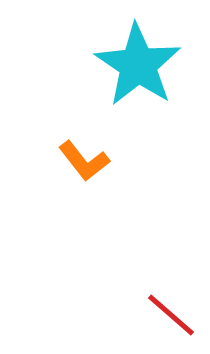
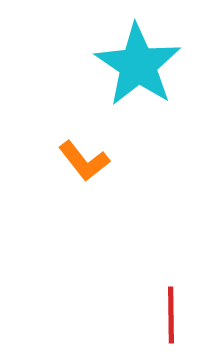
red line: rotated 48 degrees clockwise
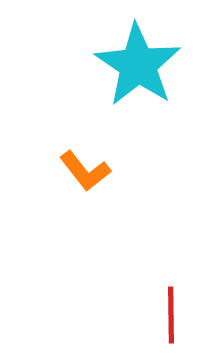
orange L-shape: moved 1 px right, 10 px down
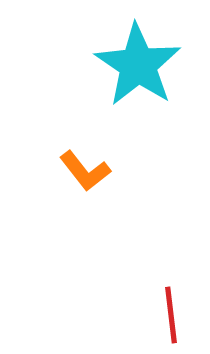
red line: rotated 6 degrees counterclockwise
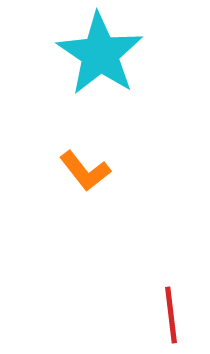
cyan star: moved 38 px left, 11 px up
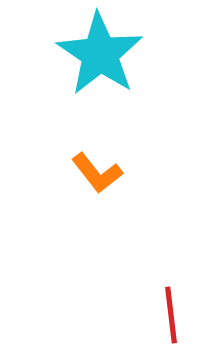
orange L-shape: moved 12 px right, 2 px down
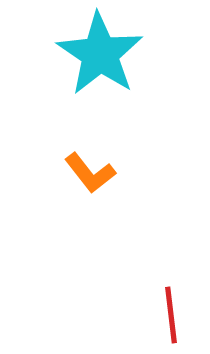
orange L-shape: moved 7 px left
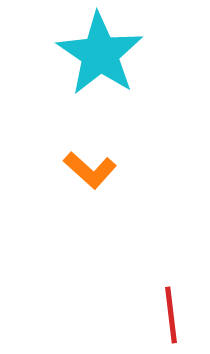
orange L-shape: moved 3 px up; rotated 10 degrees counterclockwise
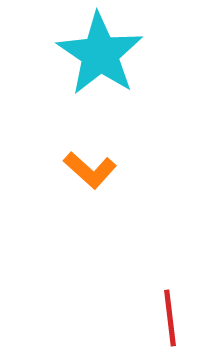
red line: moved 1 px left, 3 px down
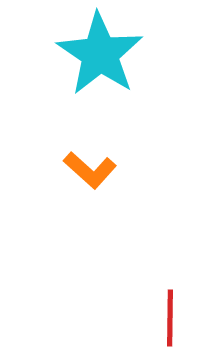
red line: rotated 8 degrees clockwise
